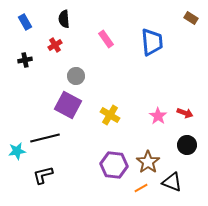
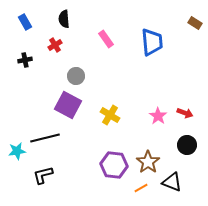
brown rectangle: moved 4 px right, 5 px down
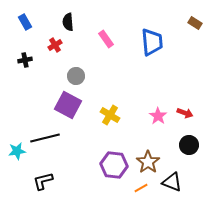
black semicircle: moved 4 px right, 3 px down
black circle: moved 2 px right
black L-shape: moved 6 px down
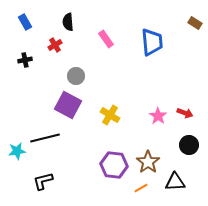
black triangle: moved 3 px right; rotated 25 degrees counterclockwise
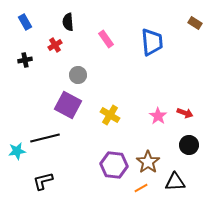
gray circle: moved 2 px right, 1 px up
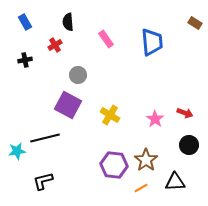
pink star: moved 3 px left, 3 px down
brown star: moved 2 px left, 2 px up
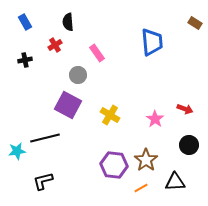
pink rectangle: moved 9 px left, 14 px down
red arrow: moved 4 px up
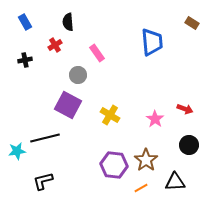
brown rectangle: moved 3 px left
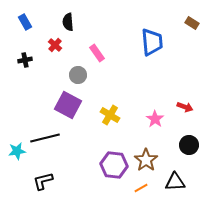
red cross: rotated 16 degrees counterclockwise
red arrow: moved 2 px up
